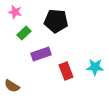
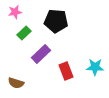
pink star: rotated 24 degrees counterclockwise
purple rectangle: rotated 24 degrees counterclockwise
brown semicircle: moved 4 px right, 3 px up; rotated 14 degrees counterclockwise
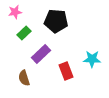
cyan star: moved 3 px left, 8 px up
brown semicircle: moved 8 px right, 5 px up; rotated 56 degrees clockwise
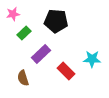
pink star: moved 2 px left, 2 px down
red rectangle: rotated 24 degrees counterclockwise
brown semicircle: moved 1 px left
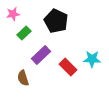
black pentagon: rotated 20 degrees clockwise
purple rectangle: moved 1 px down
red rectangle: moved 2 px right, 4 px up
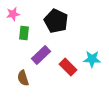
green rectangle: rotated 40 degrees counterclockwise
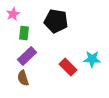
pink star: rotated 16 degrees counterclockwise
black pentagon: rotated 15 degrees counterclockwise
purple rectangle: moved 14 px left, 1 px down
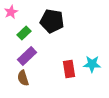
pink star: moved 2 px left, 2 px up
black pentagon: moved 4 px left
green rectangle: rotated 40 degrees clockwise
cyan star: moved 5 px down
red rectangle: moved 1 px right, 2 px down; rotated 36 degrees clockwise
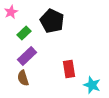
black pentagon: rotated 15 degrees clockwise
cyan star: moved 21 px down; rotated 18 degrees clockwise
